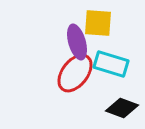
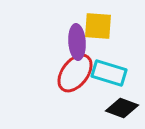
yellow square: moved 3 px down
purple ellipse: rotated 12 degrees clockwise
cyan rectangle: moved 2 px left, 9 px down
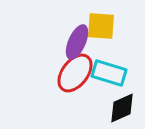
yellow square: moved 3 px right
purple ellipse: rotated 28 degrees clockwise
black diamond: rotated 44 degrees counterclockwise
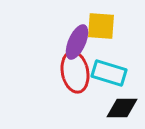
red ellipse: moved 1 px up; rotated 48 degrees counterclockwise
black diamond: rotated 24 degrees clockwise
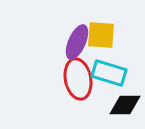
yellow square: moved 9 px down
red ellipse: moved 3 px right, 7 px down
black diamond: moved 3 px right, 3 px up
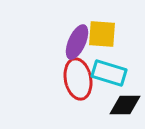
yellow square: moved 1 px right, 1 px up
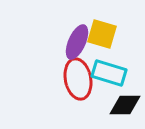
yellow square: rotated 12 degrees clockwise
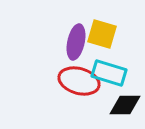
purple ellipse: moved 1 px left; rotated 12 degrees counterclockwise
red ellipse: moved 1 px right, 2 px down; rotated 63 degrees counterclockwise
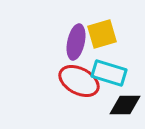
yellow square: rotated 32 degrees counterclockwise
red ellipse: rotated 12 degrees clockwise
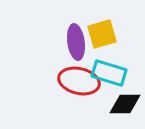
purple ellipse: rotated 20 degrees counterclockwise
red ellipse: rotated 15 degrees counterclockwise
black diamond: moved 1 px up
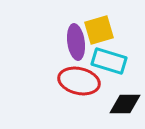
yellow square: moved 3 px left, 4 px up
cyan rectangle: moved 12 px up
